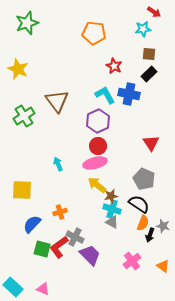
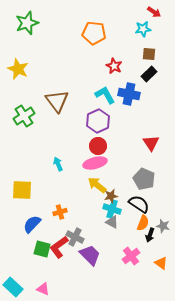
pink cross: moved 1 px left, 5 px up
orange triangle: moved 2 px left, 3 px up
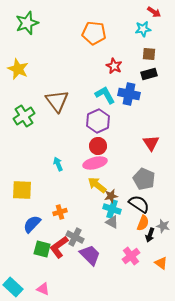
black rectangle: rotated 28 degrees clockwise
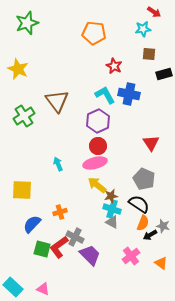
black rectangle: moved 15 px right
black arrow: rotated 40 degrees clockwise
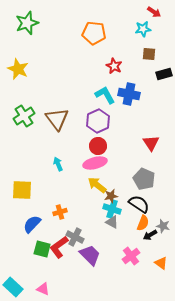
brown triangle: moved 18 px down
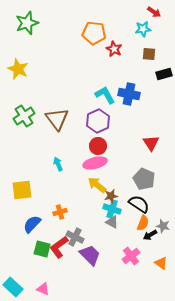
red star: moved 17 px up
yellow square: rotated 10 degrees counterclockwise
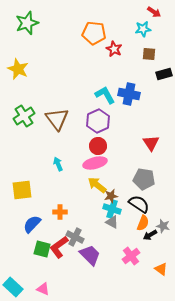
gray pentagon: rotated 15 degrees counterclockwise
orange cross: rotated 16 degrees clockwise
orange triangle: moved 6 px down
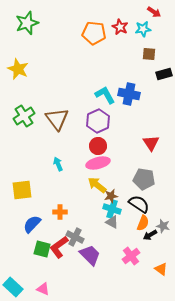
red star: moved 6 px right, 22 px up
pink ellipse: moved 3 px right
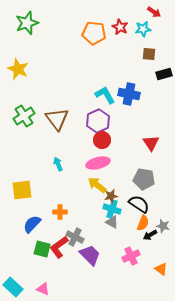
red circle: moved 4 px right, 6 px up
pink cross: rotated 12 degrees clockwise
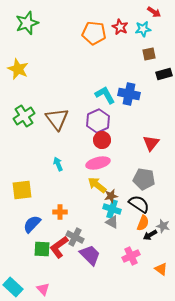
brown square: rotated 16 degrees counterclockwise
red triangle: rotated 12 degrees clockwise
green square: rotated 12 degrees counterclockwise
pink triangle: rotated 24 degrees clockwise
